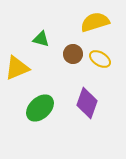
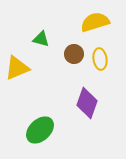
brown circle: moved 1 px right
yellow ellipse: rotated 50 degrees clockwise
green ellipse: moved 22 px down
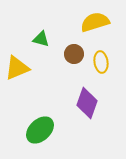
yellow ellipse: moved 1 px right, 3 px down
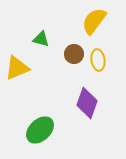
yellow semicircle: moved 1 px left, 1 px up; rotated 36 degrees counterclockwise
yellow ellipse: moved 3 px left, 2 px up
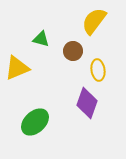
brown circle: moved 1 px left, 3 px up
yellow ellipse: moved 10 px down
green ellipse: moved 5 px left, 8 px up
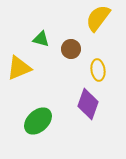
yellow semicircle: moved 4 px right, 3 px up
brown circle: moved 2 px left, 2 px up
yellow triangle: moved 2 px right
purple diamond: moved 1 px right, 1 px down
green ellipse: moved 3 px right, 1 px up
